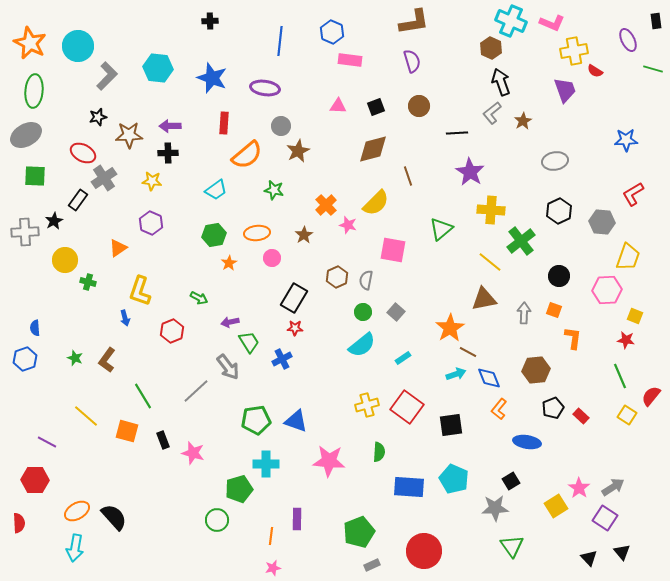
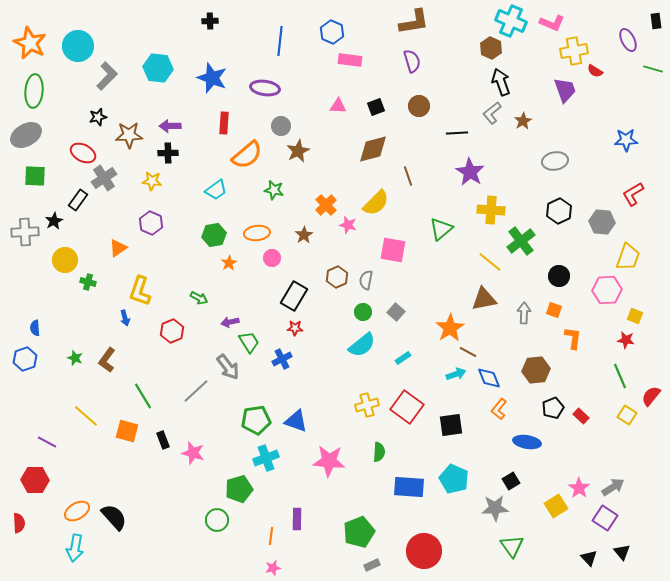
black rectangle at (294, 298): moved 2 px up
cyan cross at (266, 464): moved 6 px up; rotated 20 degrees counterclockwise
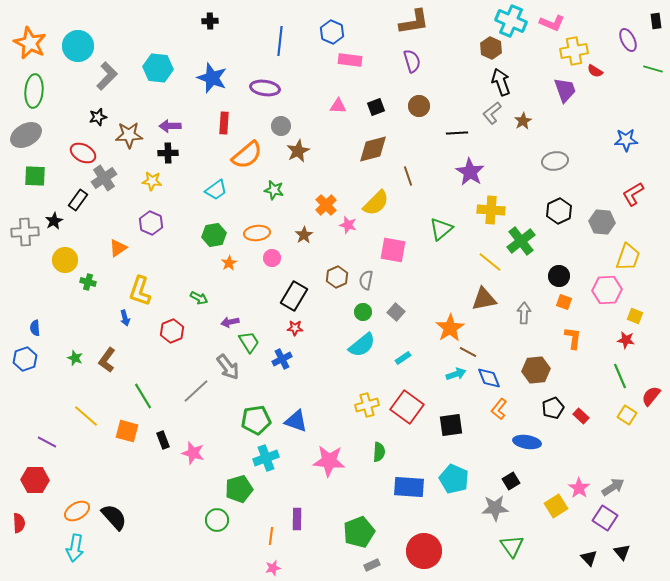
orange square at (554, 310): moved 10 px right, 8 px up
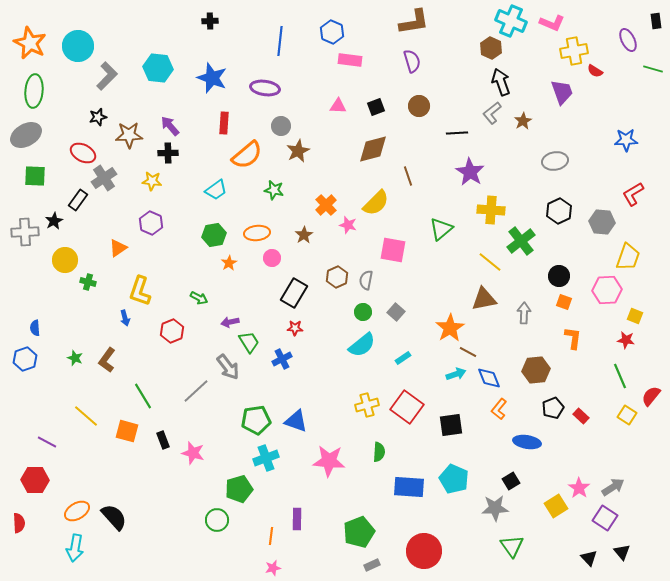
purple trapezoid at (565, 90): moved 3 px left, 2 px down
purple arrow at (170, 126): rotated 50 degrees clockwise
black rectangle at (294, 296): moved 3 px up
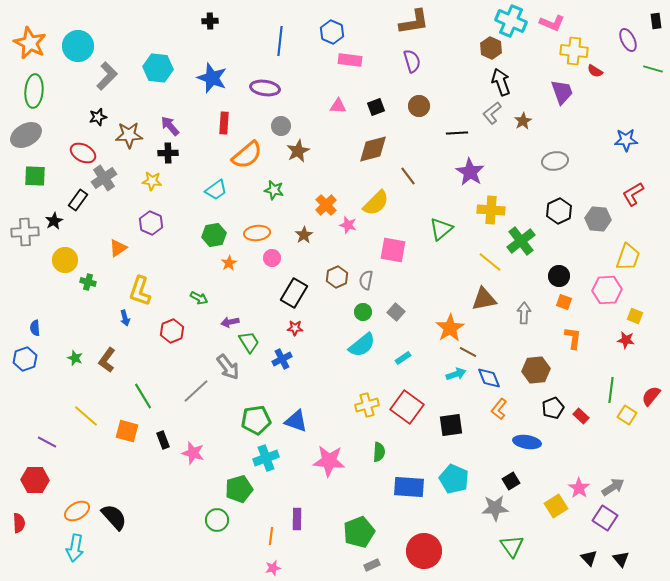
yellow cross at (574, 51): rotated 16 degrees clockwise
brown line at (408, 176): rotated 18 degrees counterclockwise
gray hexagon at (602, 222): moved 4 px left, 3 px up
green line at (620, 376): moved 9 px left, 14 px down; rotated 30 degrees clockwise
black triangle at (622, 552): moved 1 px left, 7 px down
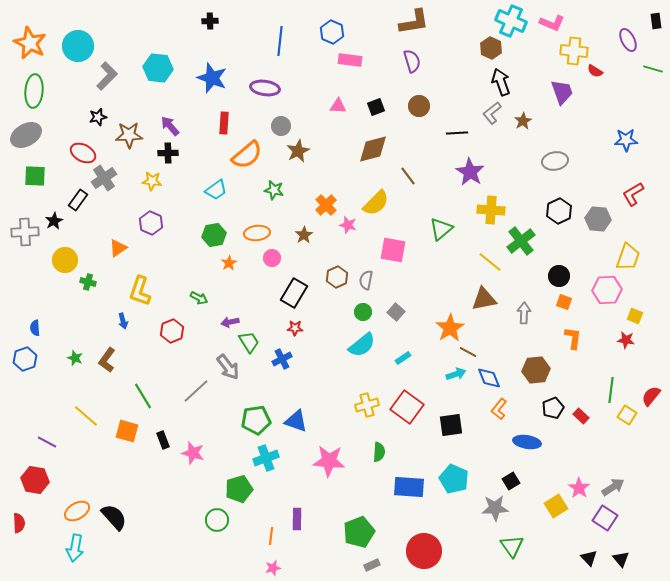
blue arrow at (125, 318): moved 2 px left, 3 px down
red hexagon at (35, 480): rotated 8 degrees clockwise
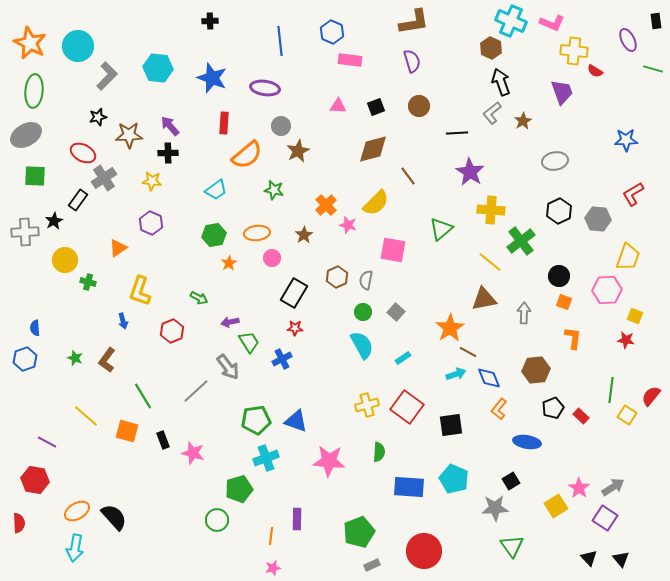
blue line at (280, 41): rotated 12 degrees counterclockwise
cyan semicircle at (362, 345): rotated 80 degrees counterclockwise
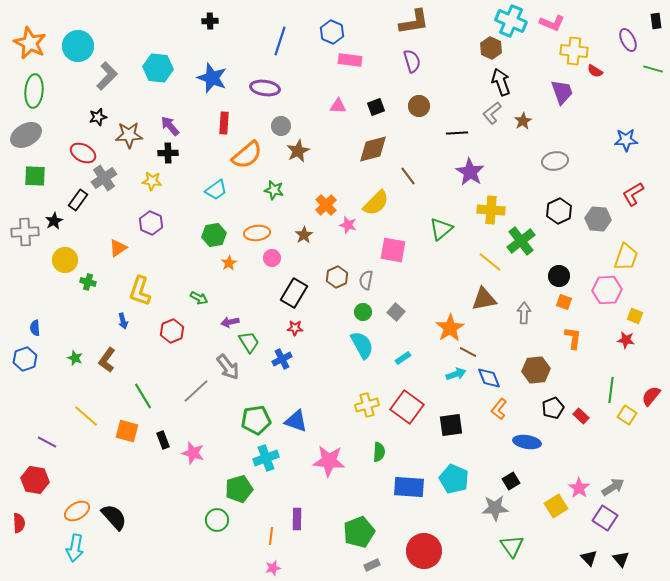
blue line at (280, 41): rotated 24 degrees clockwise
yellow trapezoid at (628, 257): moved 2 px left
